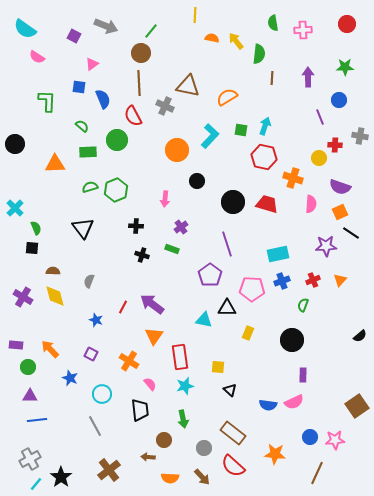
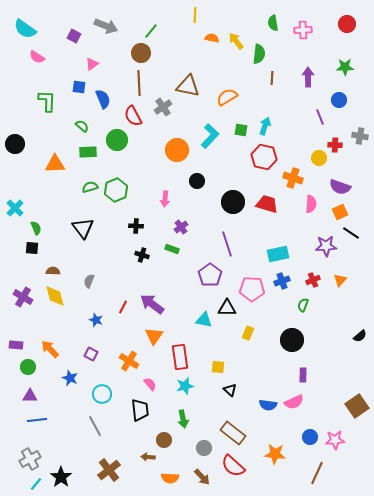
gray cross at (165, 106): moved 2 px left, 1 px down; rotated 30 degrees clockwise
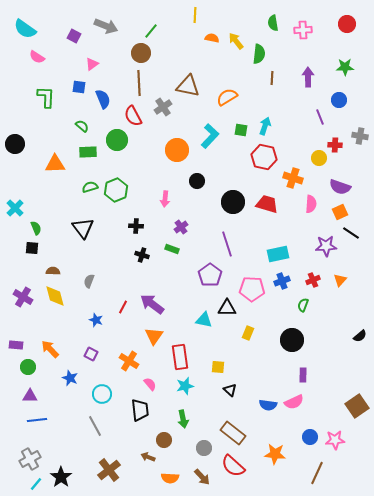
green L-shape at (47, 101): moved 1 px left, 4 px up
brown arrow at (148, 457): rotated 16 degrees clockwise
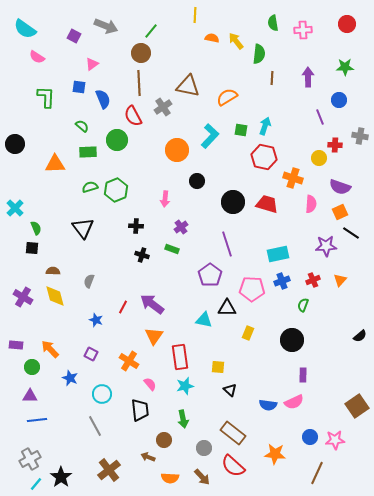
green circle at (28, 367): moved 4 px right
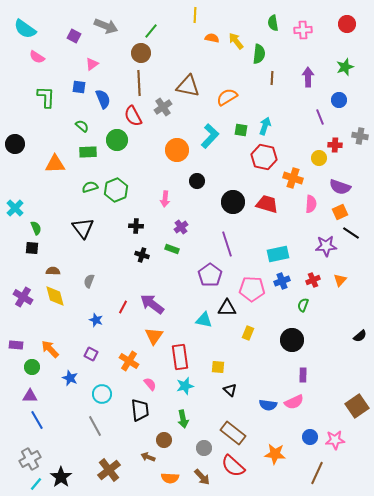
green star at (345, 67): rotated 18 degrees counterclockwise
blue line at (37, 420): rotated 66 degrees clockwise
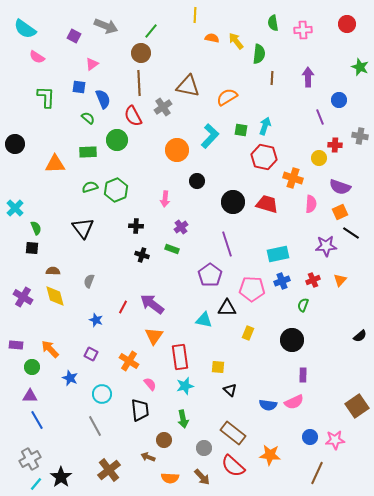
green star at (345, 67): moved 15 px right; rotated 30 degrees counterclockwise
green semicircle at (82, 126): moved 6 px right, 8 px up
orange star at (275, 454): moved 5 px left, 1 px down
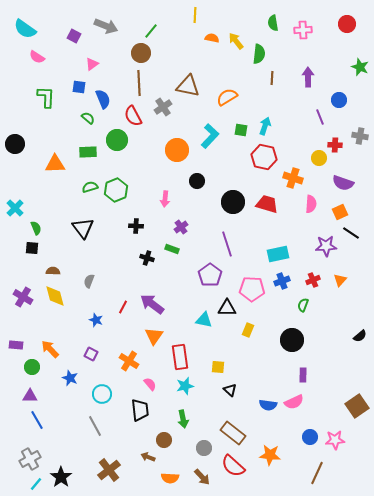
purple semicircle at (340, 187): moved 3 px right, 4 px up
black cross at (142, 255): moved 5 px right, 3 px down
yellow rectangle at (248, 333): moved 3 px up
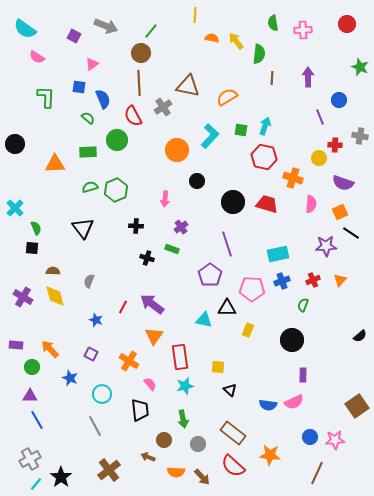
gray circle at (204, 448): moved 6 px left, 4 px up
orange semicircle at (170, 478): moved 6 px right, 6 px up
